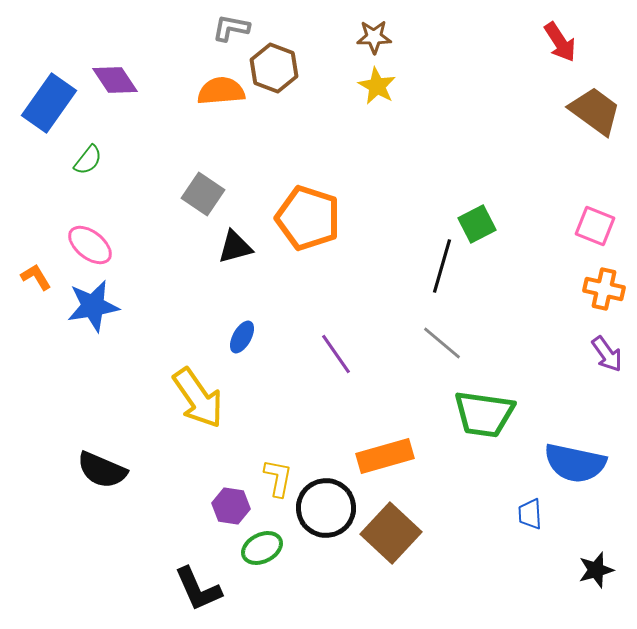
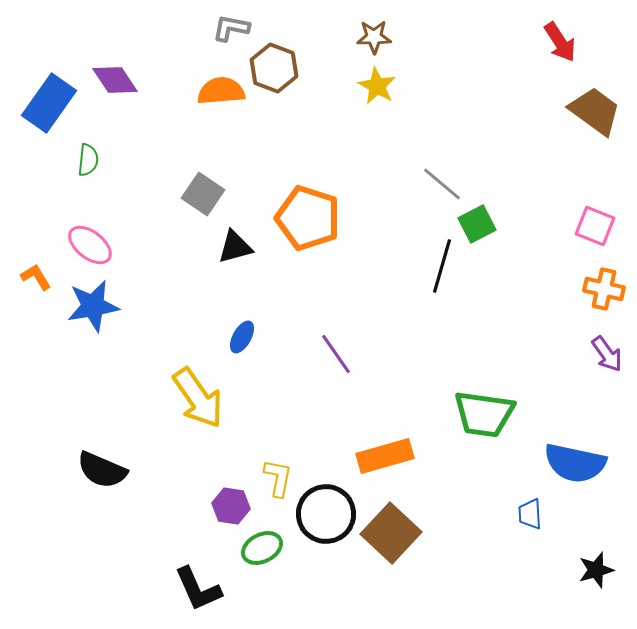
green semicircle: rotated 32 degrees counterclockwise
gray line: moved 159 px up
black circle: moved 6 px down
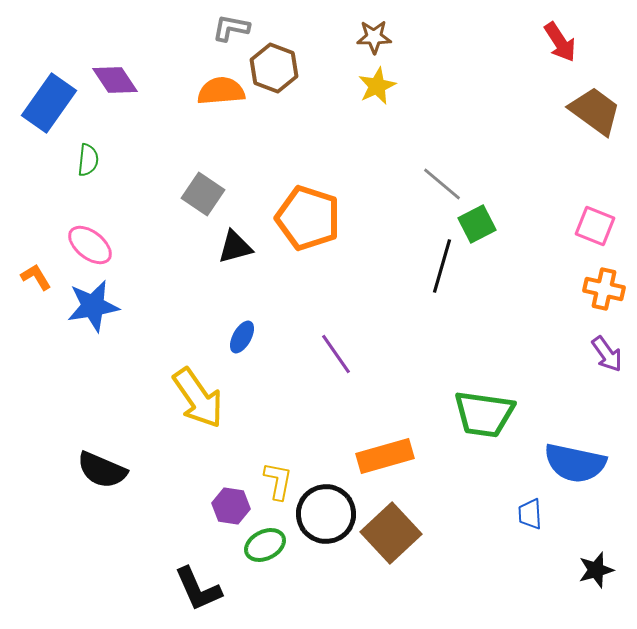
yellow star: rotated 18 degrees clockwise
yellow L-shape: moved 3 px down
brown square: rotated 4 degrees clockwise
green ellipse: moved 3 px right, 3 px up
